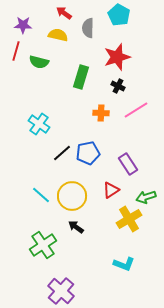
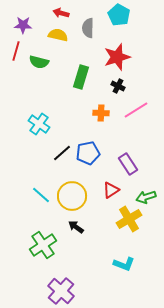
red arrow: moved 3 px left; rotated 21 degrees counterclockwise
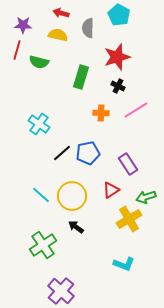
red line: moved 1 px right, 1 px up
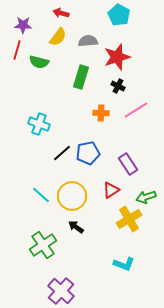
gray semicircle: moved 13 px down; rotated 84 degrees clockwise
yellow semicircle: moved 2 px down; rotated 114 degrees clockwise
cyan cross: rotated 15 degrees counterclockwise
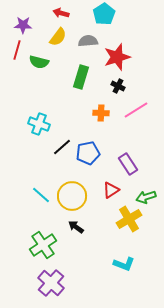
cyan pentagon: moved 15 px left, 1 px up; rotated 10 degrees clockwise
black line: moved 6 px up
purple cross: moved 10 px left, 8 px up
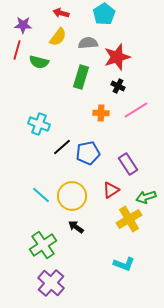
gray semicircle: moved 2 px down
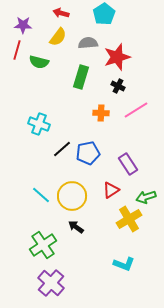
black line: moved 2 px down
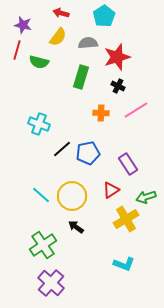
cyan pentagon: moved 2 px down
purple star: rotated 12 degrees clockwise
yellow cross: moved 3 px left
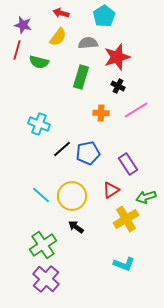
purple cross: moved 5 px left, 4 px up
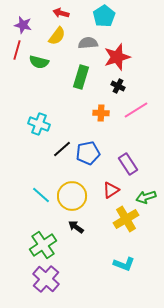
yellow semicircle: moved 1 px left, 1 px up
